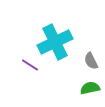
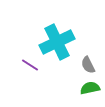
cyan cross: moved 2 px right
gray semicircle: moved 3 px left, 4 px down
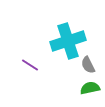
cyan cross: moved 11 px right, 1 px up; rotated 8 degrees clockwise
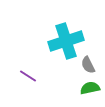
cyan cross: moved 2 px left
purple line: moved 2 px left, 11 px down
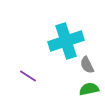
gray semicircle: moved 1 px left
green semicircle: moved 1 px left, 1 px down
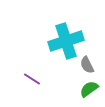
purple line: moved 4 px right, 3 px down
green semicircle: rotated 24 degrees counterclockwise
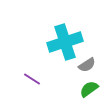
cyan cross: moved 1 px left, 1 px down
gray semicircle: rotated 96 degrees counterclockwise
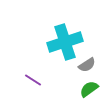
purple line: moved 1 px right, 1 px down
